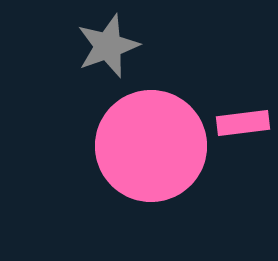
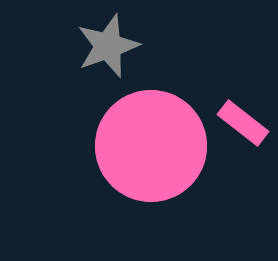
pink rectangle: rotated 45 degrees clockwise
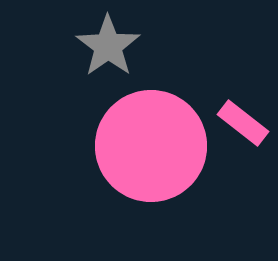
gray star: rotated 16 degrees counterclockwise
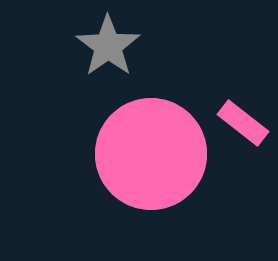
pink circle: moved 8 px down
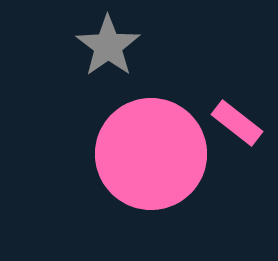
pink rectangle: moved 6 px left
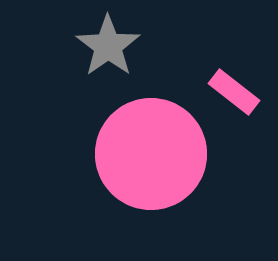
pink rectangle: moved 3 px left, 31 px up
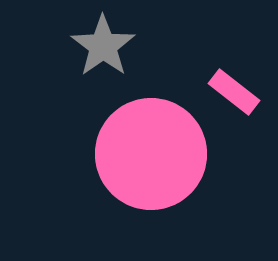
gray star: moved 5 px left
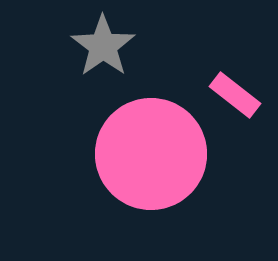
pink rectangle: moved 1 px right, 3 px down
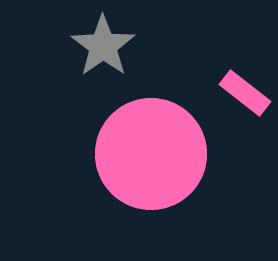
pink rectangle: moved 10 px right, 2 px up
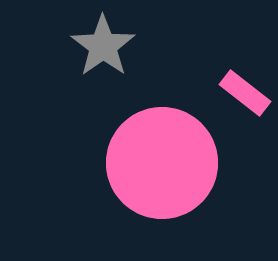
pink circle: moved 11 px right, 9 px down
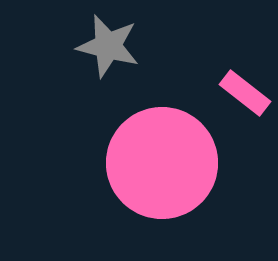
gray star: moved 5 px right; rotated 22 degrees counterclockwise
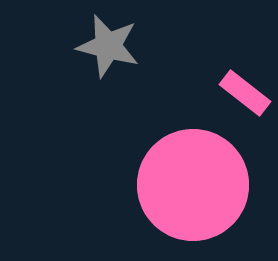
pink circle: moved 31 px right, 22 px down
